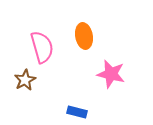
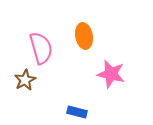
pink semicircle: moved 1 px left, 1 px down
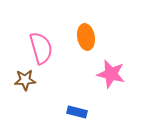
orange ellipse: moved 2 px right, 1 px down
brown star: rotated 25 degrees clockwise
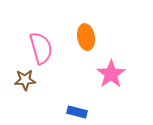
pink star: rotated 24 degrees clockwise
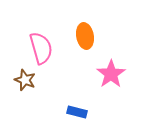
orange ellipse: moved 1 px left, 1 px up
brown star: rotated 25 degrees clockwise
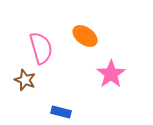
orange ellipse: rotated 45 degrees counterclockwise
blue rectangle: moved 16 px left
